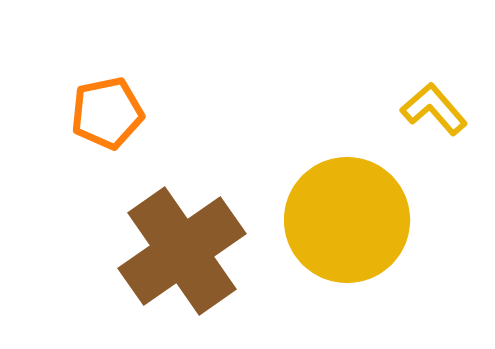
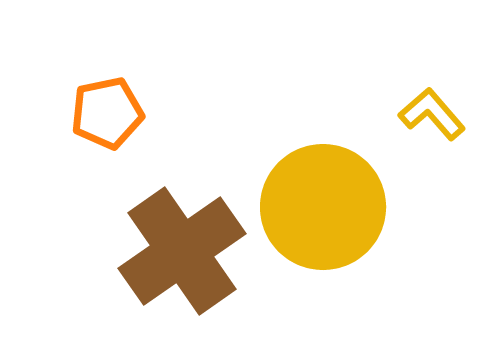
yellow L-shape: moved 2 px left, 5 px down
yellow circle: moved 24 px left, 13 px up
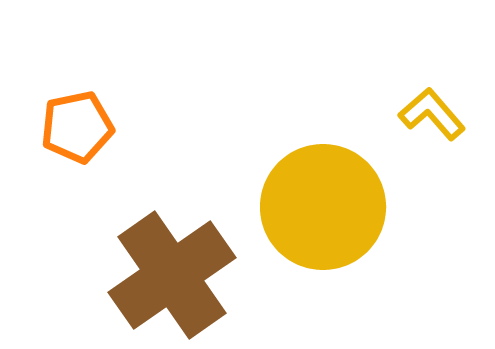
orange pentagon: moved 30 px left, 14 px down
brown cross: moved 10 px left, 24 px down
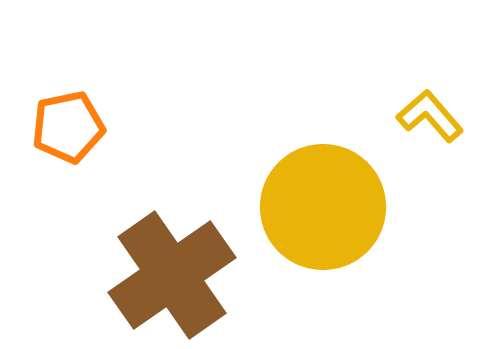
yellow L-shape: moved 2 px left, 2 px down
orange pentagon: moved 9 px left
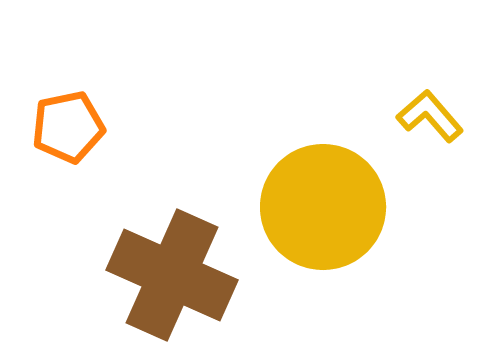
brown cross: rotated 31 degrees counterclockwise
